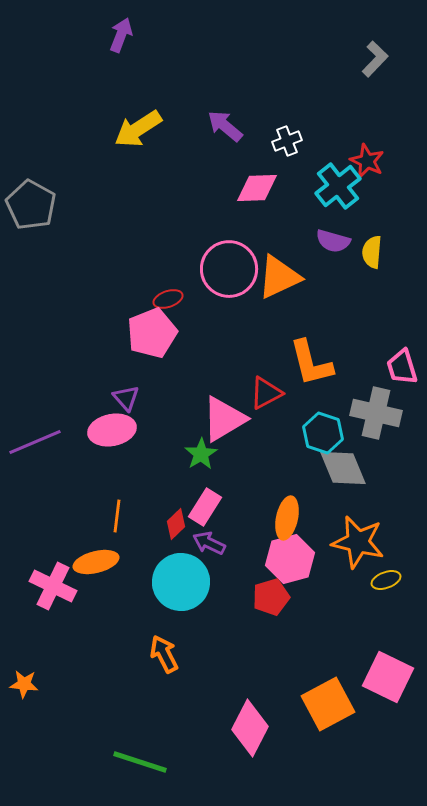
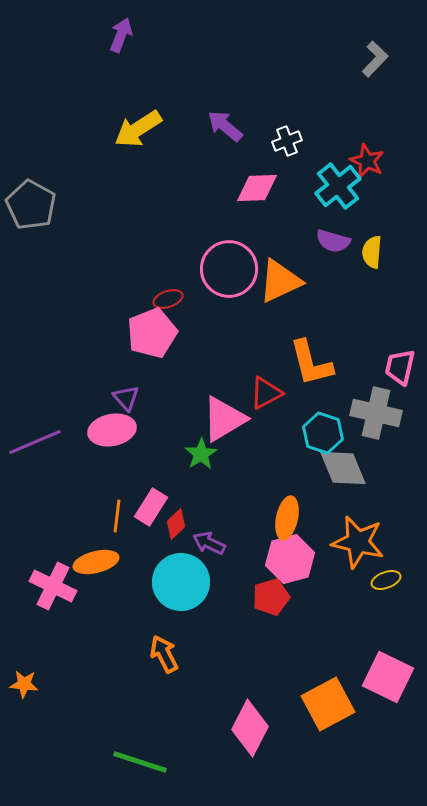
orange triangle at (279, 277): moved 1 px right, 4 px down
pink trapezoid at (402, 367): moved 2 px left; rotated 30 degrees clockwise
pink rectangle at (205, 507): moved 54 px left
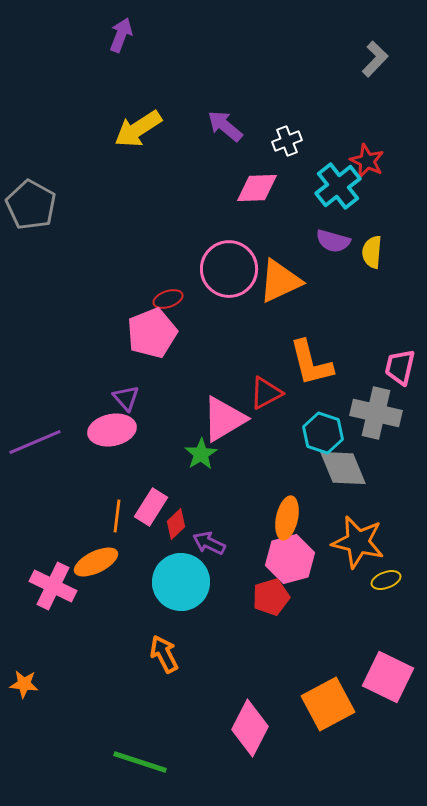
orange ellipse at (96, 562): rotated 12 degrees counterclockwise
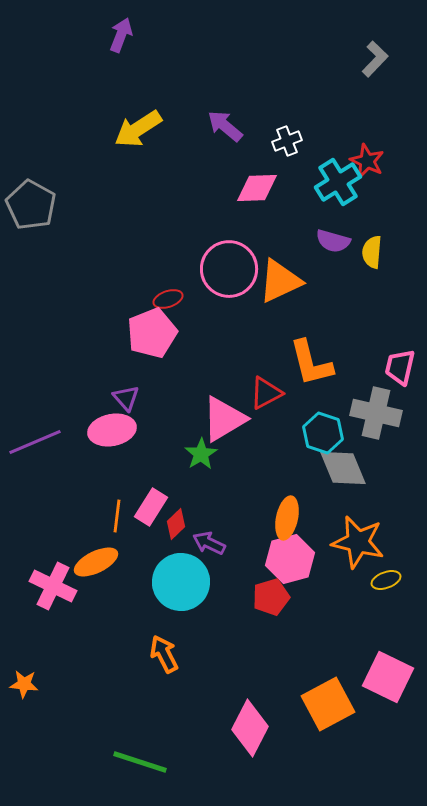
cyan cross at (338, 186): moved 4 px up; rotated 6 degrees clockwise
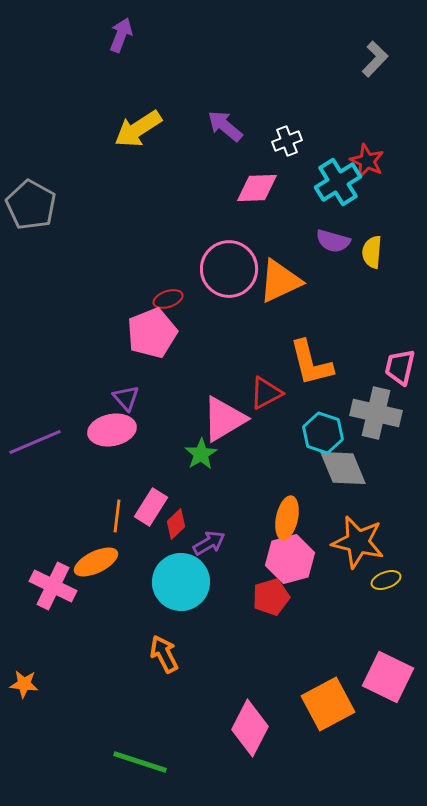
purple arrow at (209, 543): rotated 124 degrees clockwise
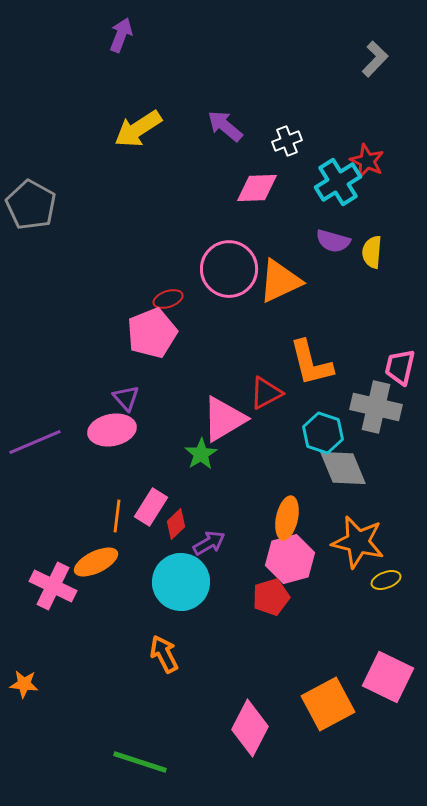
gray cross at (376, 413): moved 6 px up
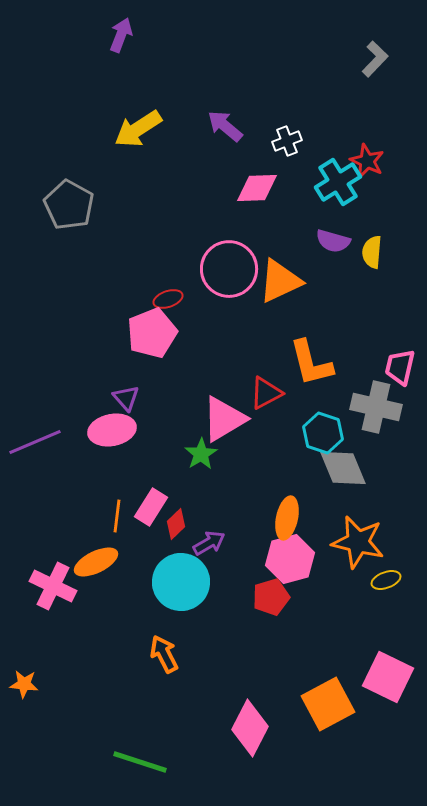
gray pentagon at (31, 205): moved 38 px right
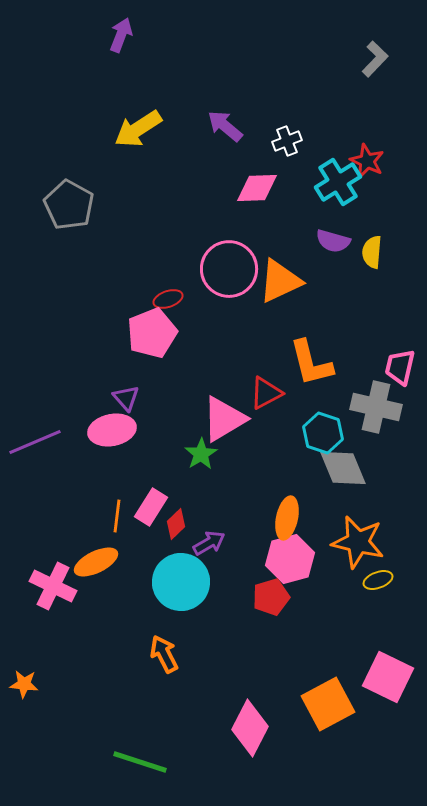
yellow ellipse at (386, 580): moved 8 px left
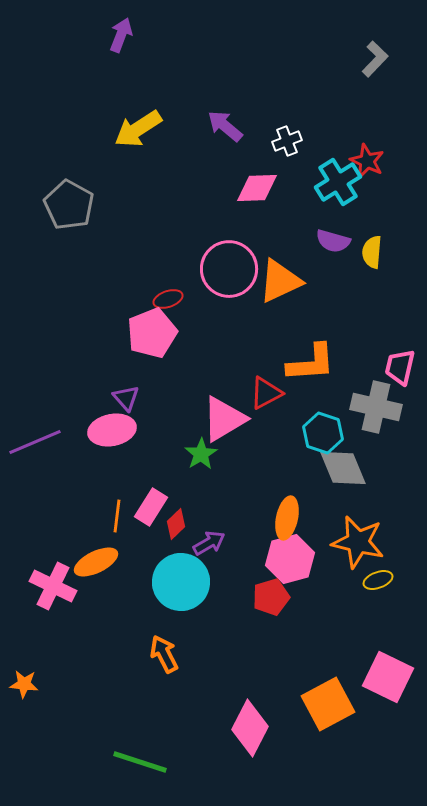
orange L-shape at (311, 363): rotated 80 degrees counterclockwise
